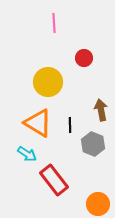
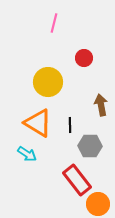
pink line: rotated 18 degrees clockwise
brown arrow: moved 5 px up
gray hexagon: moved 3 px left, 2 px down; rotated 20 degrees counterclockwise
red rectangle: moved 23 px right
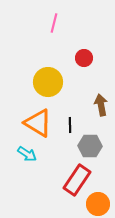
red rectangle: rotated 72 degrees clockwise
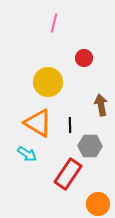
red rectangle: moved 9 px left, 6 px up
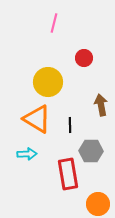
orange triangle: moved 1 px left, 4 px up
gray hexagon: moved 1 px right, 5 px down
cyan arrow: rotated 36 degrees counterclockwise
red rectangle: rotated 44 degrees counterclockwise
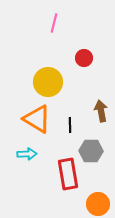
brown arrow: moved 6 px down
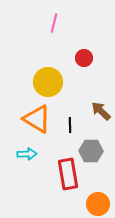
brown arrow: rotated 35 degrees counterclockwise
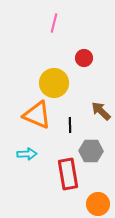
yellow circle: moved 6 px right, 1 px down
orange triangle: moved 4 px up; rotated 8 degrees counterclockwise
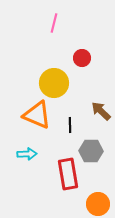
red circle: moved 2 px left
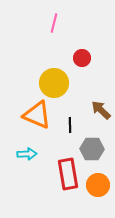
brown arrow: moved 1 px up
gray hexagon: moved 1 px right, 2 px up
orange circle: moved 19 px up
